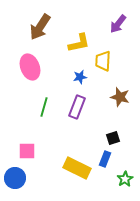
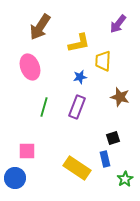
blue rectangle: rotated 35 degrees counterclockwise
yellow rectangle: rotated 8 degrees clockwise
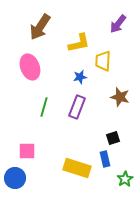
yellow rectangle: rotated 16 degrees counterclockwise
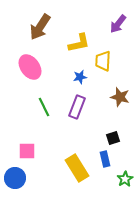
pink ellipse: rotated 15 degrees counterclockwise
green line: rotated 42 degrees counterclockwise
yellow rectangle: rotated 40 degrees clockwise
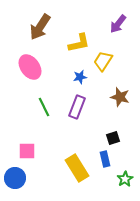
yellow trapezoid: rotated 30 degrees clockwise
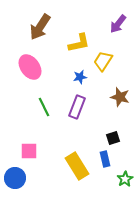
pink square: moved 2 px right
yellow rectangle: moved 2 px up
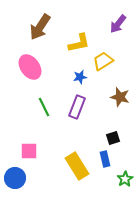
yellow trapezoid: rotated 25 degrees clockwise
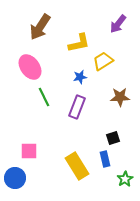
brown star: rotated 18 degrees counterclockwise
green line: moved 10 px up
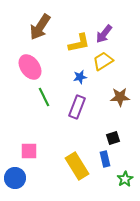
purple arrow: moved 14 px left, 10 px down
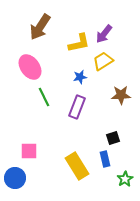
brown star: moved 1 px right, 2 px up
